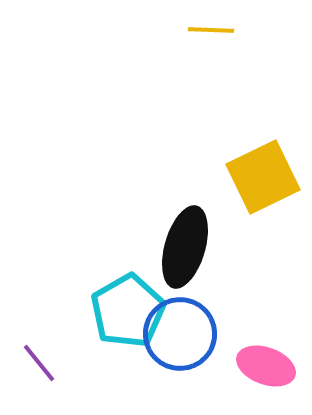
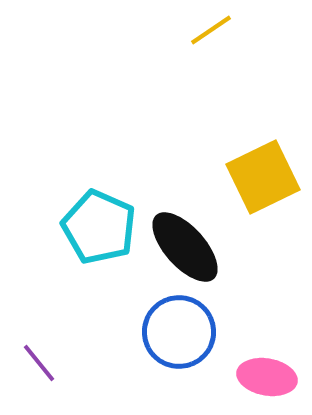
yellow line: rotated 36 degrees counterclockwise
black ellipse: rotated 58 degrees counterclockwise
cyan pentagon: moved 29 px left, 84 px up; rotated 18 degrees counterclockwise
blue circle: moved 1 px left, 2 px up
pink ellipse: moved 1 px right, 11 px down; rotated 10 degrees counterclockwise
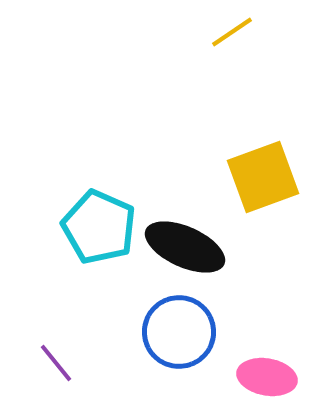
yellow line: moved 21 px right, 2 px down
yellow square: rotated 6 degrees clockwise
black ellipse: rotated 24 degrees counterclockwise
purple line: moved 17 px right
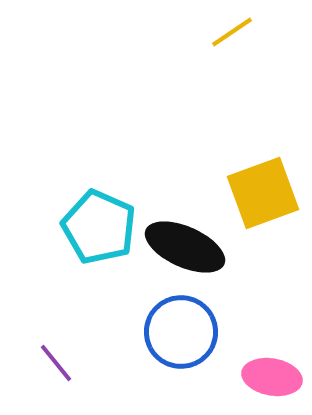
yellow square: moved 16 px down
blue circle: moved 2 px right
pink ellipse: moved 5 px right
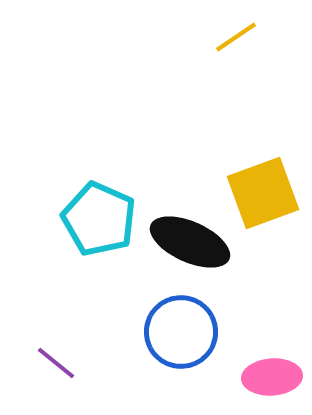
yellow line: moved 4 px right, 5 px down
cyan pentagon: moved 8 px up
black ellipse: moved 5 px right, 5 px up
purple line: rotated 12 degrees counterclockwise
pink ellipse: rotated 14 degrees counterclockwise
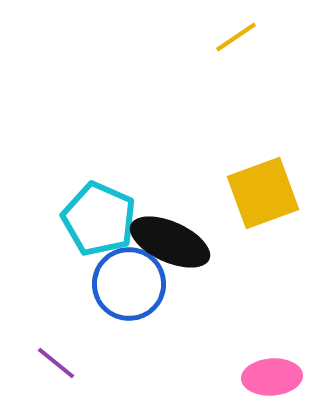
black ellipse: moved 20 px left
blue circle: moved 52 px left, 48 px up
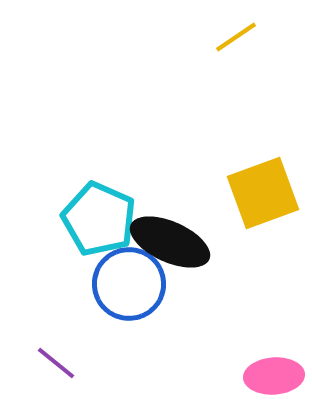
pink ellipse: moved 2 px right, 1 px up
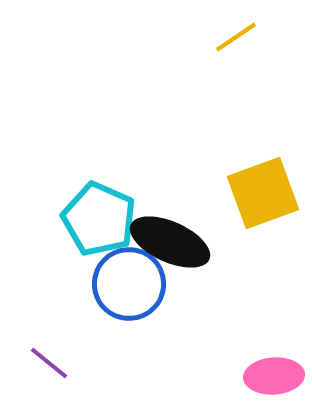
purple line: moved 7 px left
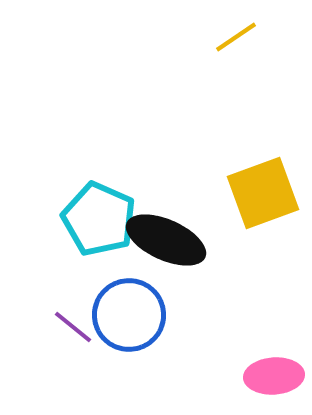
black ellipse: moved 4 px left, 2 px up
blue circle: moved 31 px down
purple line: moved 24 px right, 36 px up
